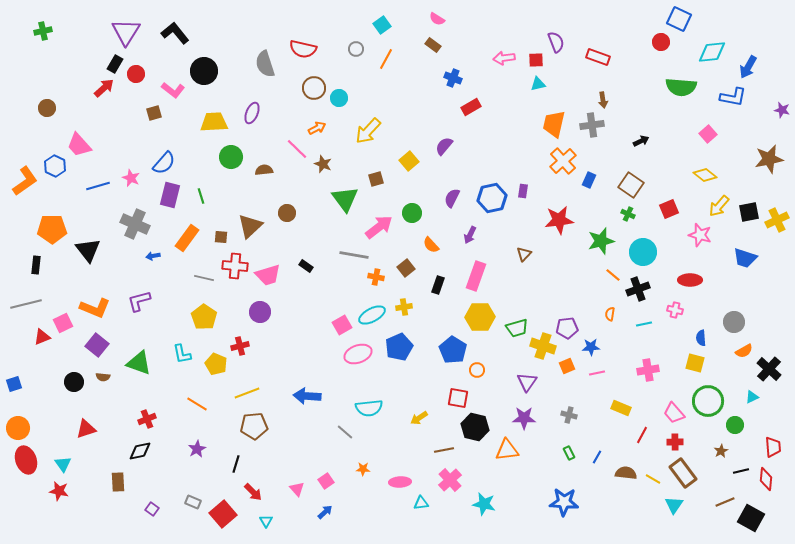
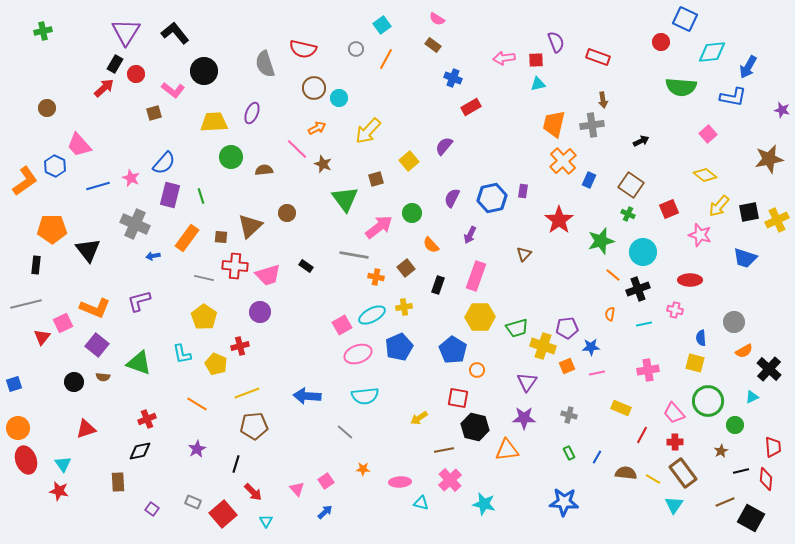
blue square at (679, 19): moved 6 px right
red star at (559, 220): rotated 28 degrees counterclockwise
red triangle at (42, 337): rotated 30 degrees counterclockwise
cyan semicircle at (369, 408): moved 4 px left, 12 px up
cyan triangle at (421, 503): rotated 21 degrees clockwise
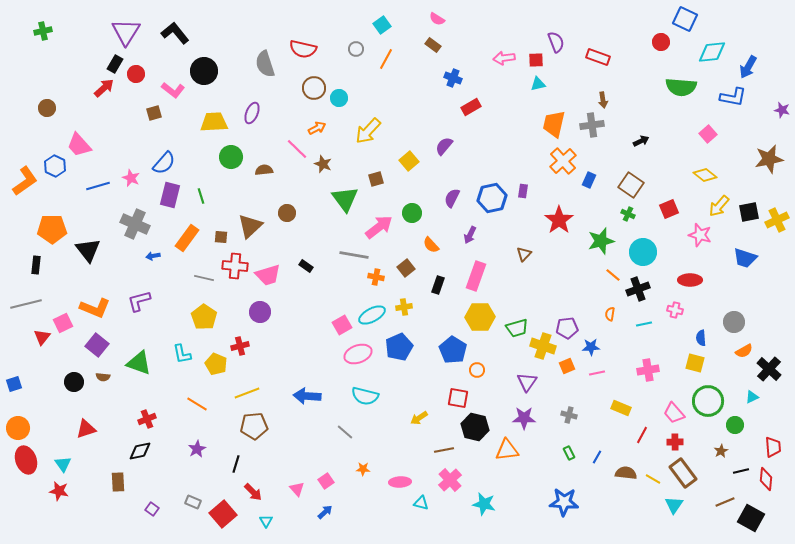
cyan semicircle at (365, 396): rotated 20 degrees clockwise
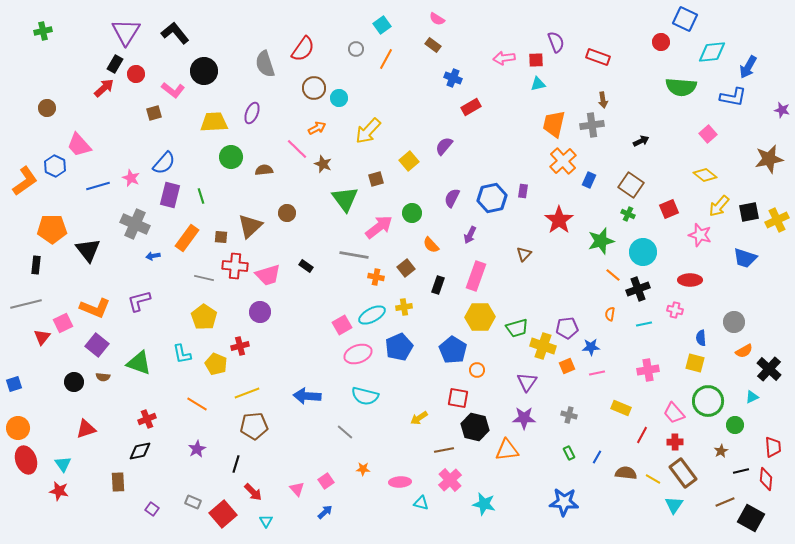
red semicircle at (303, 49): rotated 68 degrees counterclockwise
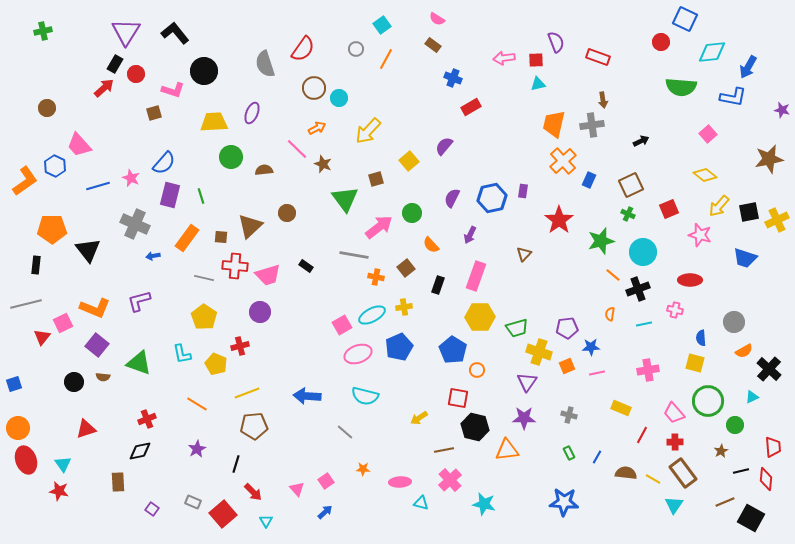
pink L-shape at (173, 90): rotated 20 degrees counterclockwise
brown square at (631, 185): rotated 30 degrees clockwise
yellow cross at (543, 346): moved 4 px left, 6 px down
